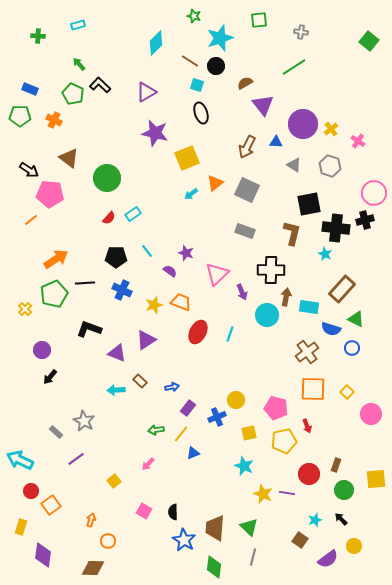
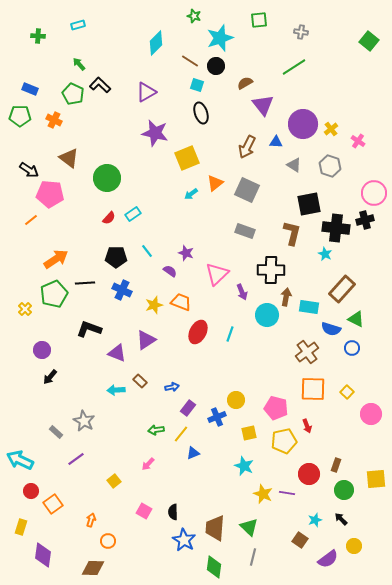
orange square at (51, 505): moved 2 px right, 1 px up
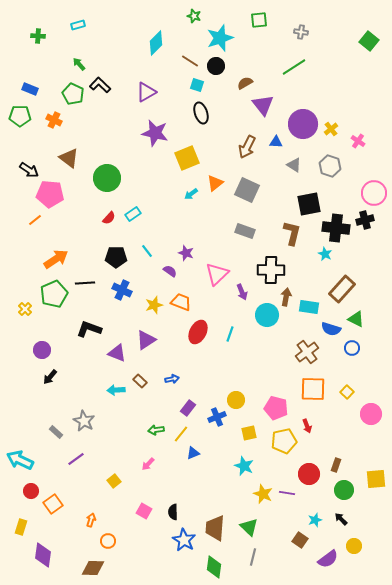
orange line at (31, 220): moved 4 px right
blue arrow at (172, 387): moved 8 px up
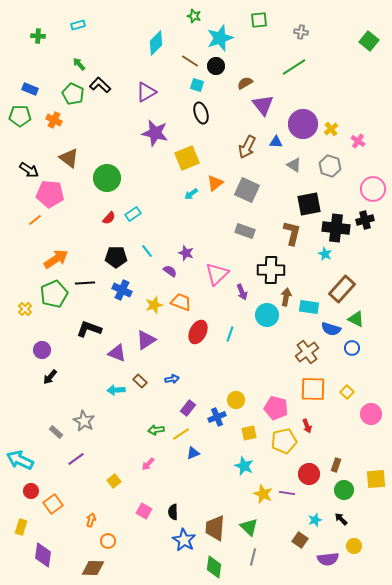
pink circle at (374, 193): moved 1 px left, 4 px up
yellow line at (181, 434): rotated 18 degrees clockwise
purple semicircle at (328, 559): rotated 30 degrees clockwise
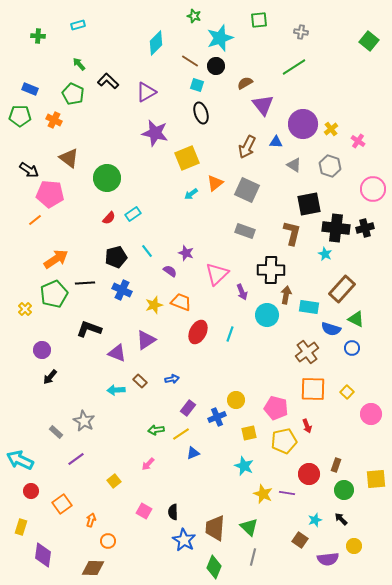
black L-shape at (100, 85): moved 8 px right, 4 px up
black cross at (365, 220): moved 8 px down
black pentagon at (116, 257): rotated 15 degrees counterclockwise
brown arrow at (286, 297): moved 2 px up
orange square at (53, 504): moved 9 px right
green diamond at (214, 567): rotated 15 degrees clockwise
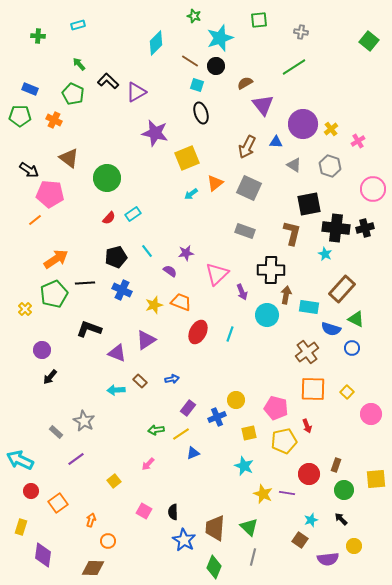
purple triangle at (146, 92): moved 10 px left
pink cross at (358, 141): rotated 24 degrees clockwise
gray square at (247, 190): moved 2 px right, 2 px up
purple star at (186, 253): rotated 28 degrees counterclockwise
orange square at (62, 504): moved 4 px left, 1 px up
cyan star at (315, 520): moved 4 px left
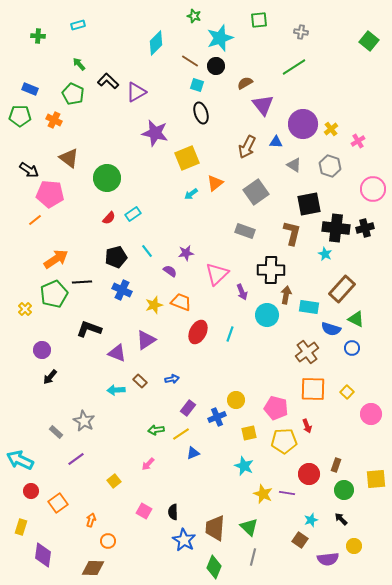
gray square at (249, 188): moved 7 px right, 4 px down; rotated 30 degrees clockwise
black line at (85, 283): moved 3 px left, 1 px up
yellow pentagon at (284, 441): rotated 10 degrees clockwise
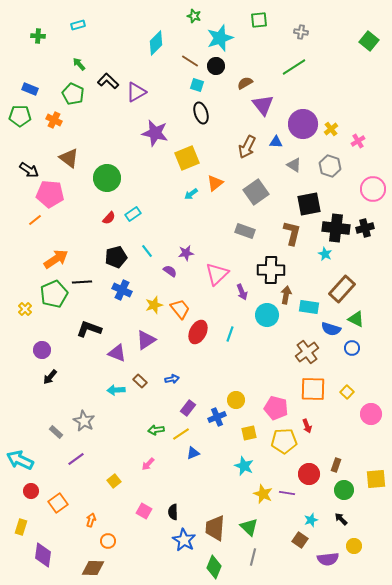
orange trapezoid at (181, 302): moved 1 px left, 7 px down; rotated 30 degrees clockwise
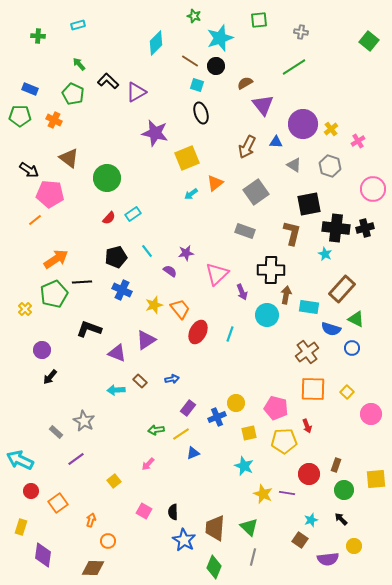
yellow circle at (236, 400): moved 3 px down
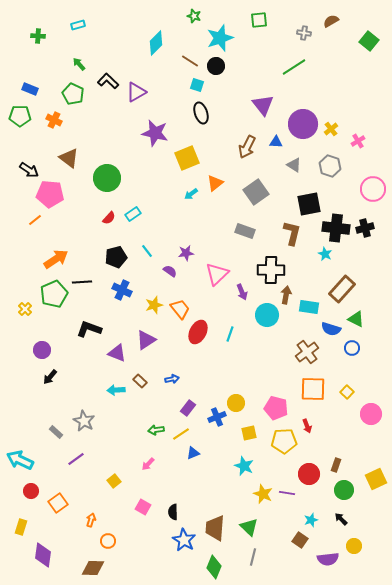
gray cross at (301, 32): moved 3 px right, 1 px down
brown semicircle at (245, 83): moved 86 px right, 62 px up
yellow square at (376, 479): rotated 20 degrees counterclockwise
pink square at (144, 511): moved 1 px left, 4 px up
